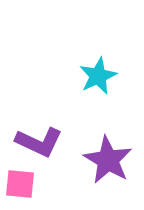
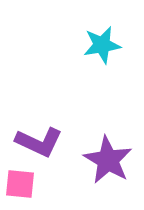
cyan star: moved 4 px right, 31 px up; rotated 15 degrees clockwise
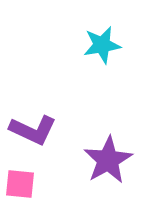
purple L-shape: moved 6 px left, 12 px up
purple star: rotated 12 degrees clockwise
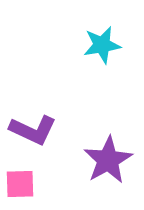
pink square: rotated 8 degrees counterclockwise
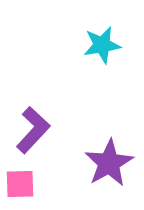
purple L-shape: rotated 72 degrees counterclockwise
purple star: moved 1 px right, 3 px down
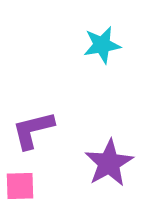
purple L-shape: rotated 147 degrees counterclockwise
pink square: moved 2 px down
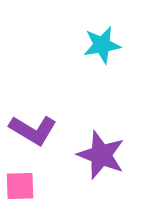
purple L-shape: rotated 135 degrees counterclockwise
purple star: moved 8 px left, 8 px up; rotated 21 degrees counterclockwise
